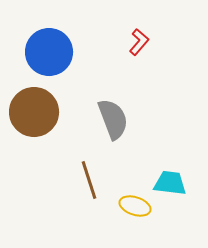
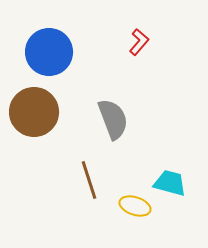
cyan trapezoid: rotated 8 degrees clockwise
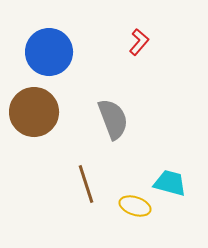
brown line: moved 3 px left, 4 px down
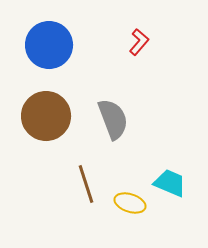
blue circle: moved 7 px up
brown circle: moved 12 px right, 4 px down
cyan trapezoid: rotated 8 degrees clockwise
yellow ellipse: moved 5 px left, 3 px up
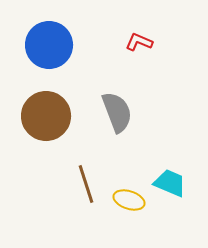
red L-shape: rotated 108 degrees counterclockwise
gray semicircle: moved 4 px right, 7 px up
yellow ellipse: moved 1 px left, 3 px up
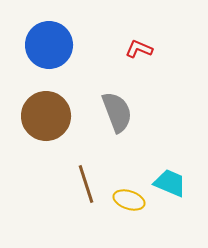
red L-shape: moved 7 px down
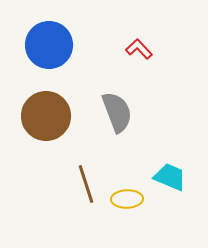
red L-shape: rotated 24 degrees clockwise
cyan trapezoid: moved 6 px up
yellow ellipse: moved 2 px left, 1 px up; rotated 20 degrees counterclockwise
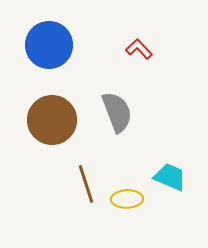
brown circle: moved 6 px right, 4 px down
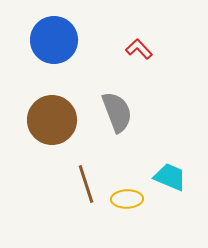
blue circle: moved 5 px right, 5 px up
